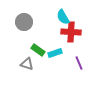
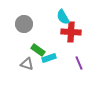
gray circle: moved 2 px down
cyan rectangle: moved 6 px left, 5 px down
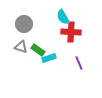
gray triangle: moved 6 px left, 17 px up
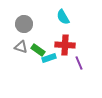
red cross: moved 6 px left, 13 px down
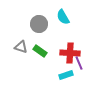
gray circle: moved 15 px right
red cross: moved 5 px right, 8 px down
green rectangle: moved 2 px right, 1 px down
cyan rectangle: moved 17 px right, 17 px down
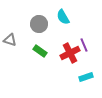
gray triangle: moved 11 px left, 7 px up
red cross: rotated 30 degrees counterclockwise
purple line: moved 5 px right, 18 px up
cyan rectangle: moved 20 px right, 2 px down
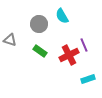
cyan semicircle: moved 1 px left, 1 px up
red cross: moved 1 px left, 2 px down
cyan rectangle: moved 2 px right, 2 px down
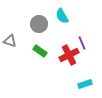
gray triangle: moved 1 px down
purple line: moved 2 px left, 2 px up
cyan rectangle: moved 3 px left, 5 px down
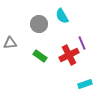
gray triangle: moved 2 px down; rotated 24 degrees counterclockwise
green rectangle: moved 5 px down
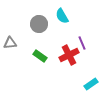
cyan rectangle: moved 6 px right; rotated 16 degrees counterclockwise
